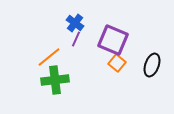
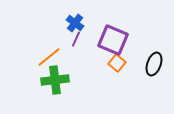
black ellipse: moved 2 px right, 1 px up
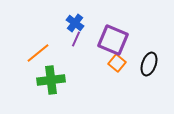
orange line: moved 11 px left, 4 px up
black ellipse: moved 5 px left
green cross: moved 4 px left
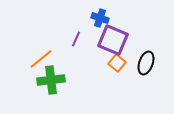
blue cross: moved 25 px right, 5 px up; rotated 18 degrees counterclockwise
orange line: moved 3 px right, 6 px down
black ellipse: moved 3 px left, 1 px up
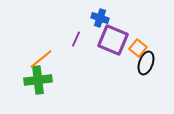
orange square: moved 21 px right, 15 px up
green cross: moved 13 px left
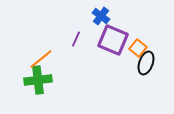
blue cross: moved 1 px right, 2 px up; rotated 18 degrees clockwise
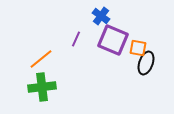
orange square: rotated 30 degrees counterclockwise
green cross: moved 4 px right, 7 px down
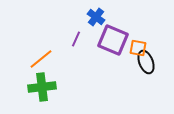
blue cross: moved 5 px left, 1 px down
black ellipse: moved 1 px up; rotated 40 degrees counterclockwise
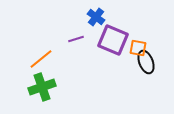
purple line: rotated 49 degrees clockwise
green cross: rotated 12 degrees counterclockwise
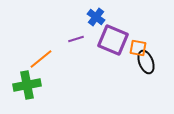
green cross: moved 15 px left, 2 px up; rotated 8 degrees clockwise
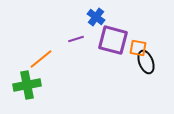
purple square: rotated 8 degrees counterclockwise
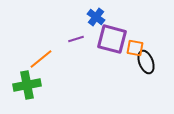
purple square: moved 1 px left, 1 px up
orange square: moved 3 px left
